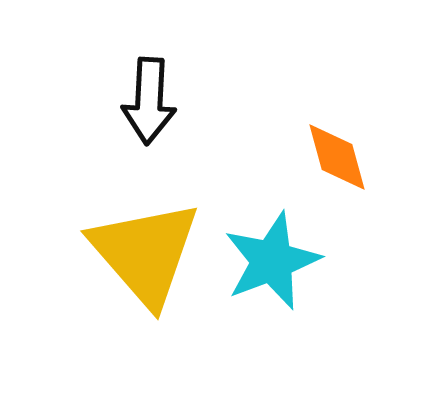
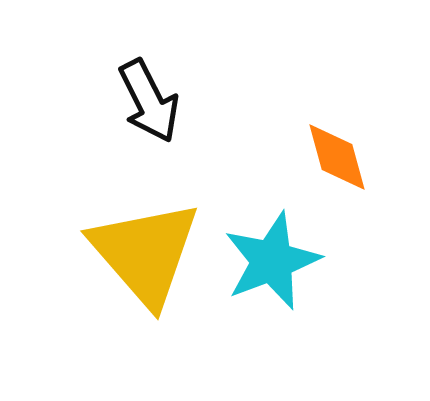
black arrow: rotated 30 degrees counterclockwise
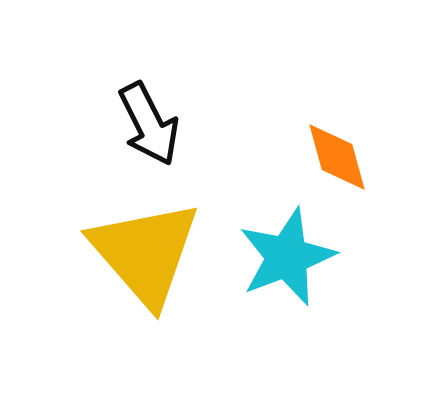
black arrow: moved 23 px down
cyan star: moved 15 px right, 4 px up
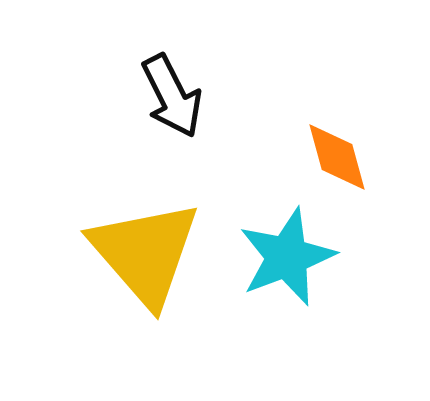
black arrow: moved 23 px right, 28 px up
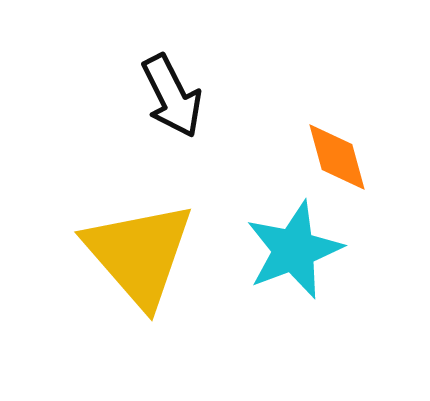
yellow triangle: moved 6 px left, 1 px down
cyan star: moved 7 px right, 7 px up
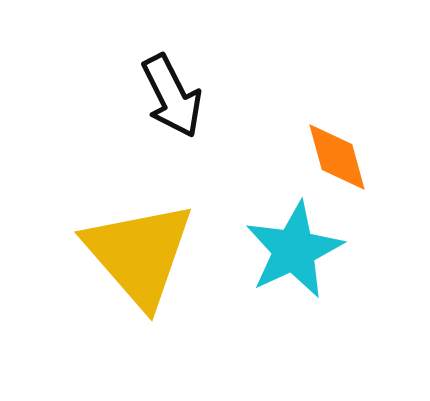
cyan star: rotated 4 degrees counterclockwise
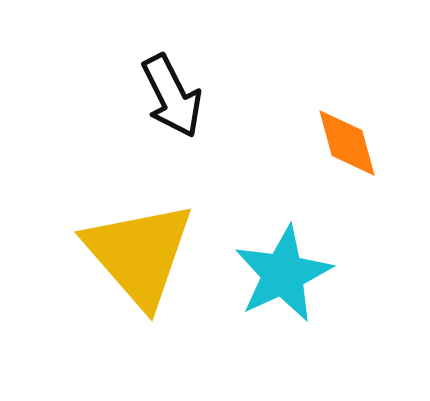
orange diamond: moved 10 px right, 14 px up
cyan star: moved 11 px left, 24 px down
